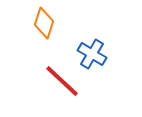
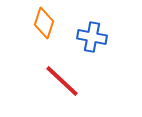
blue cross: moved 17 px up; rotated 20 degrees counterclockwise
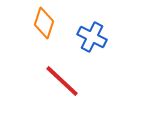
blue cross: rotated 16 degrees clockwise
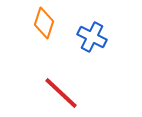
red line: moved 1 px left, 12 px down
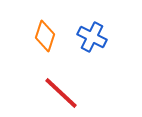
orange diamond: moved 1 px right, 13 px down
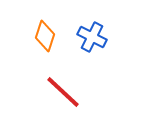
red line: moved 2 px right, 1 px up
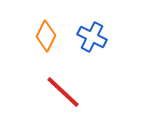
orange diamond: moved 1 px right; rotated 8 degrees clockwise
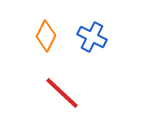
red line: moved 1 px left, 1 px down
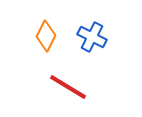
red line: moved 6 px right, 6 px up; rotated 12 degrees counterclockwise
